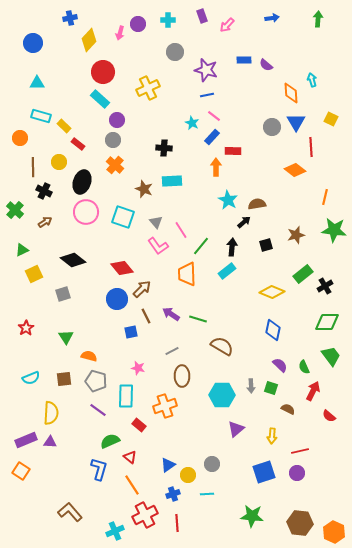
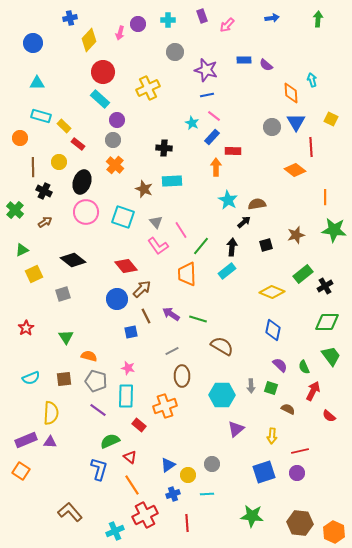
orange line at (325, 197): rotated 14 degrees counterclockwise
red diamond at (122, 268): moved 4 px right, 2 px up
pink star at (138, 368): moved 10 px left
red line at (177, 523): moved 10 px right
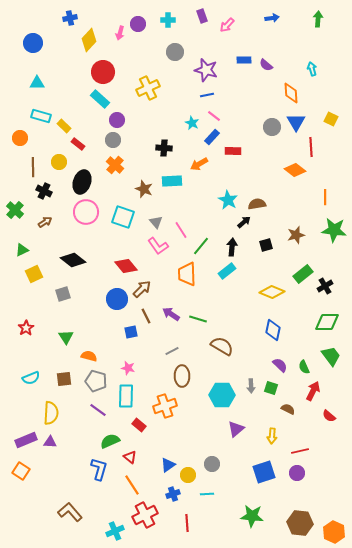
cyan arrow at (312, 80): moved 11 px up
orange arrow at (216, 167): moved 17 px left, 3 px up; rotated 120 degrees counterclockwise
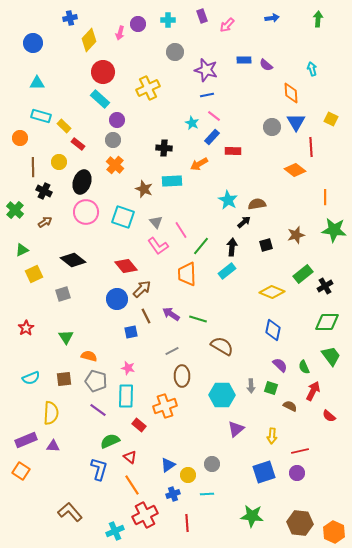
brown semicircle at (288, 409): moved 2 px right, 3 px up
purple triangle at (50, 442): moved 3 px right, 4 px down
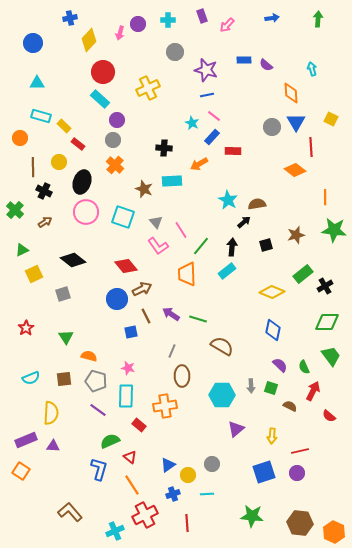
brown arrow at (142, 289): rotated 18 degrees clockwise
gray line at (172, 351): rotated 40 degrees counterclockwise
orange cross at (165, 406): rotated 10 degrees clockwise
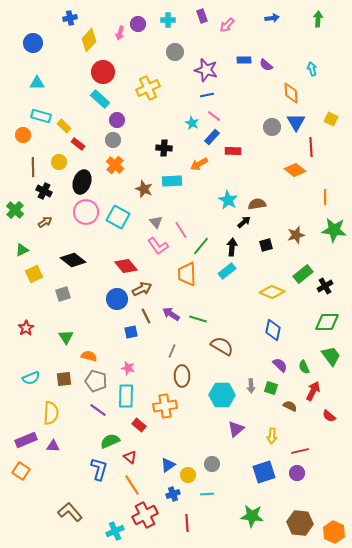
orange circle at (20, 138): moved 3 px right, 3 px up
cyan square at (123, 217): moved 5 px left; rotated 10 degrees clockwise
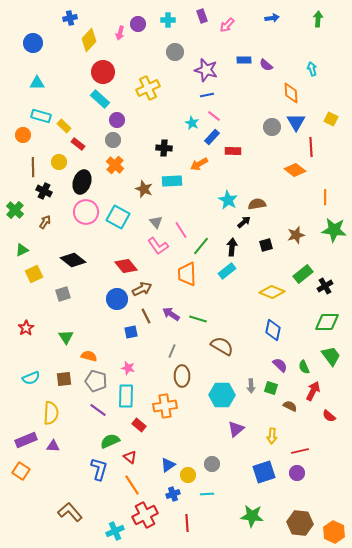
brown arrow at (45, 222): rotated 24 degrees counterclockwise
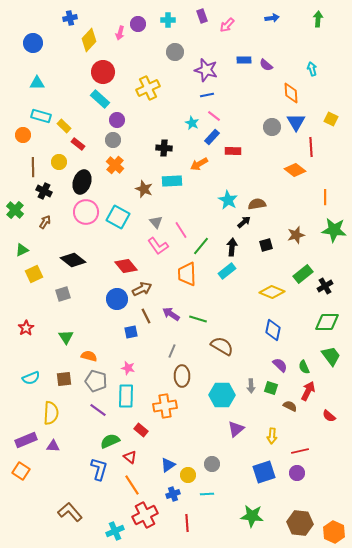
red arrow at (313, 391): moved 5 px left
red rectangle at (139, 425): moved 2 px right, 5 px down
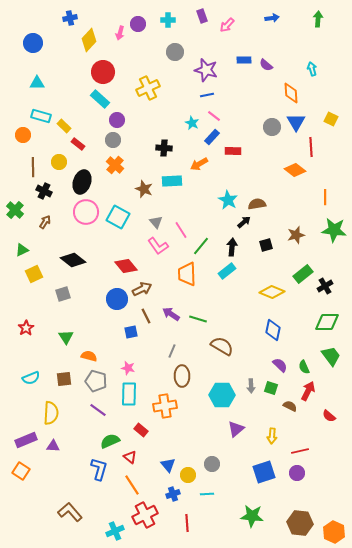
cyan rectangle at (126, 396): moved 3 px right, 2 px up
blue triangle at (168, 465): rotated 35 degrees counterclockwise
